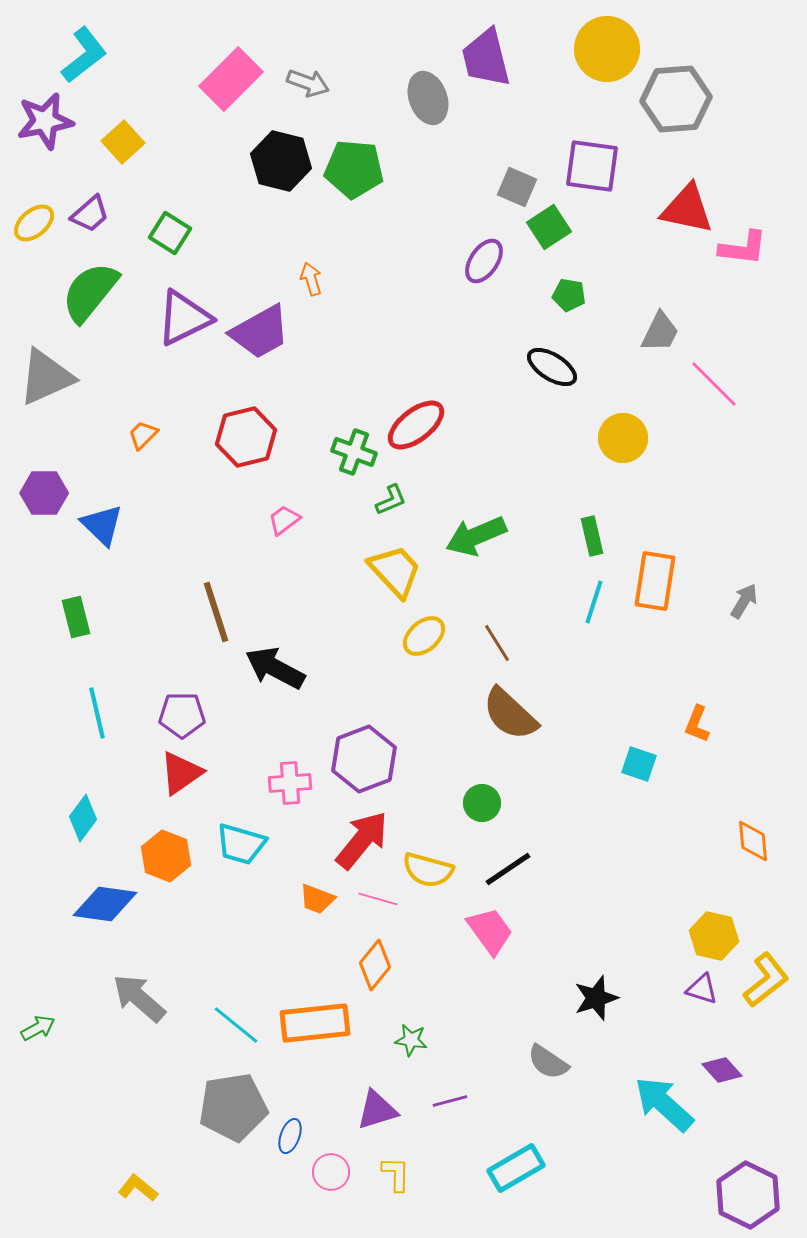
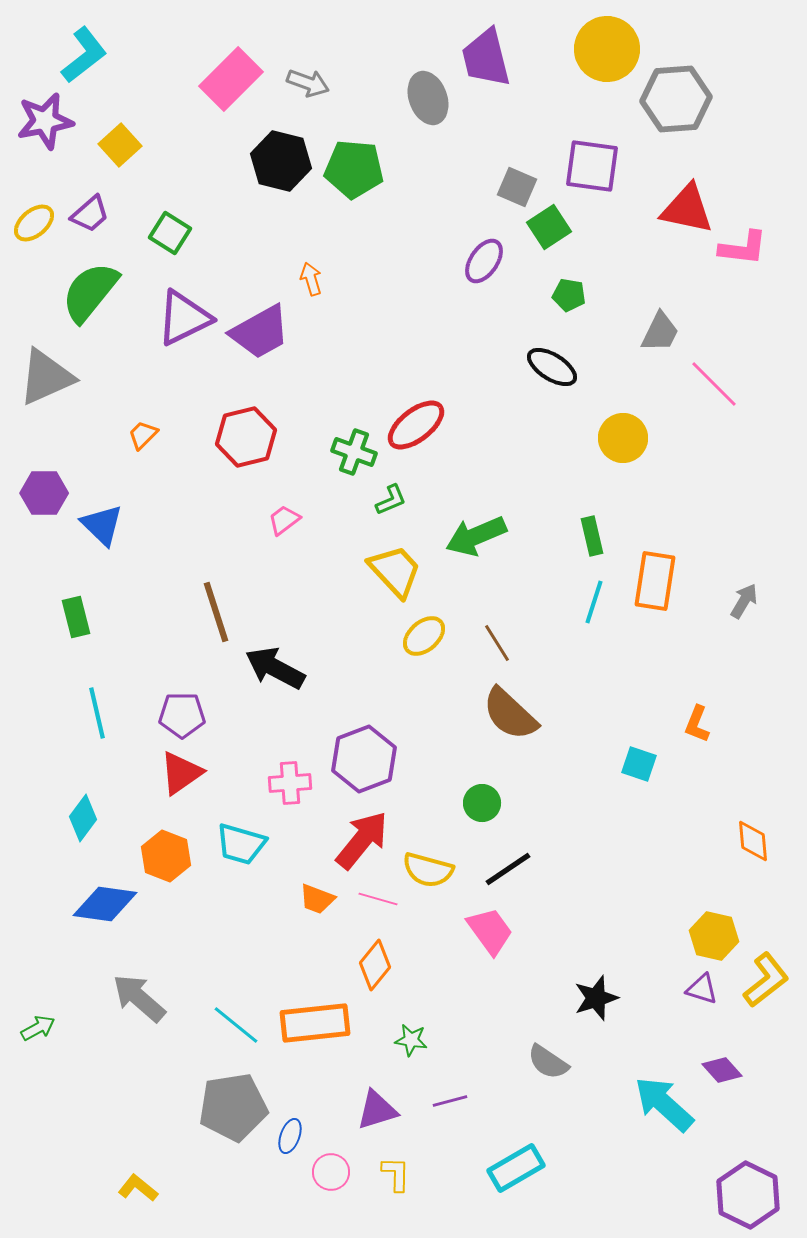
yellow square at (123, 142): moved 3 px left, 3 px down
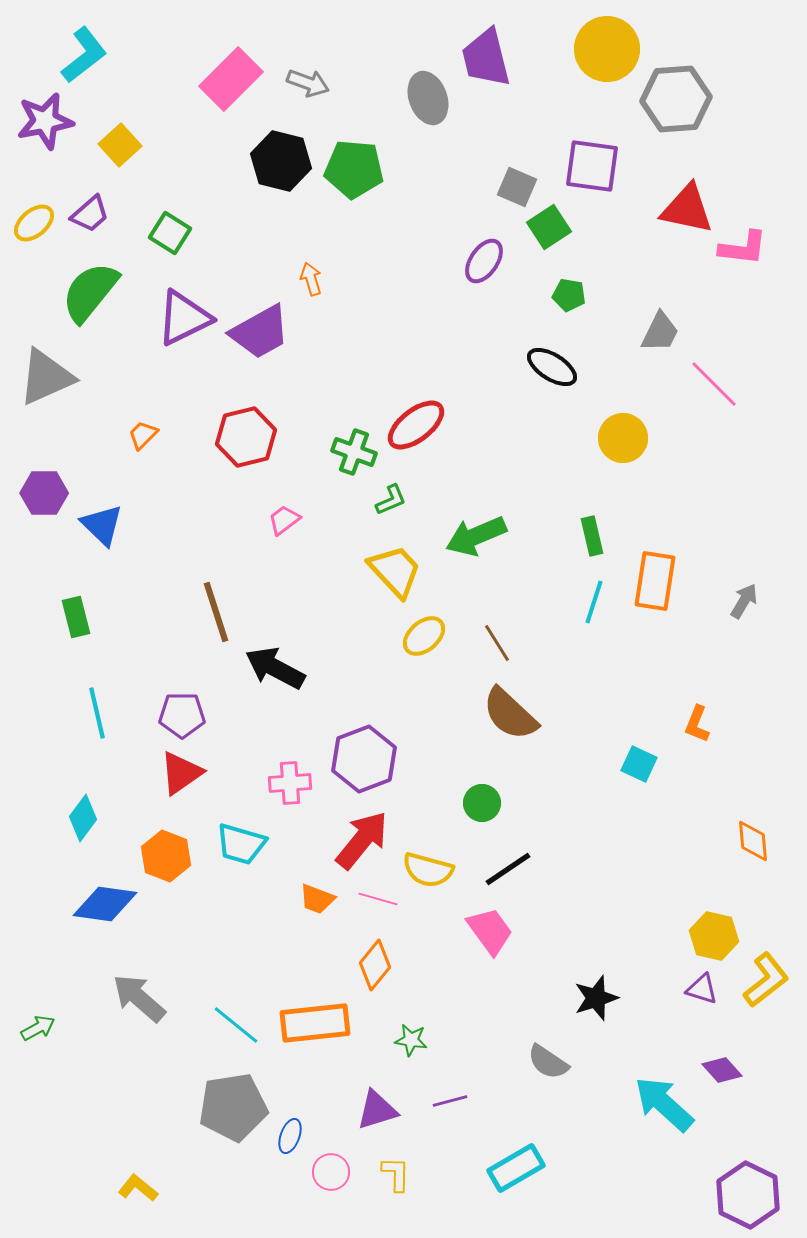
cyan square at (639, 764): rotated 6 degrees clockwise
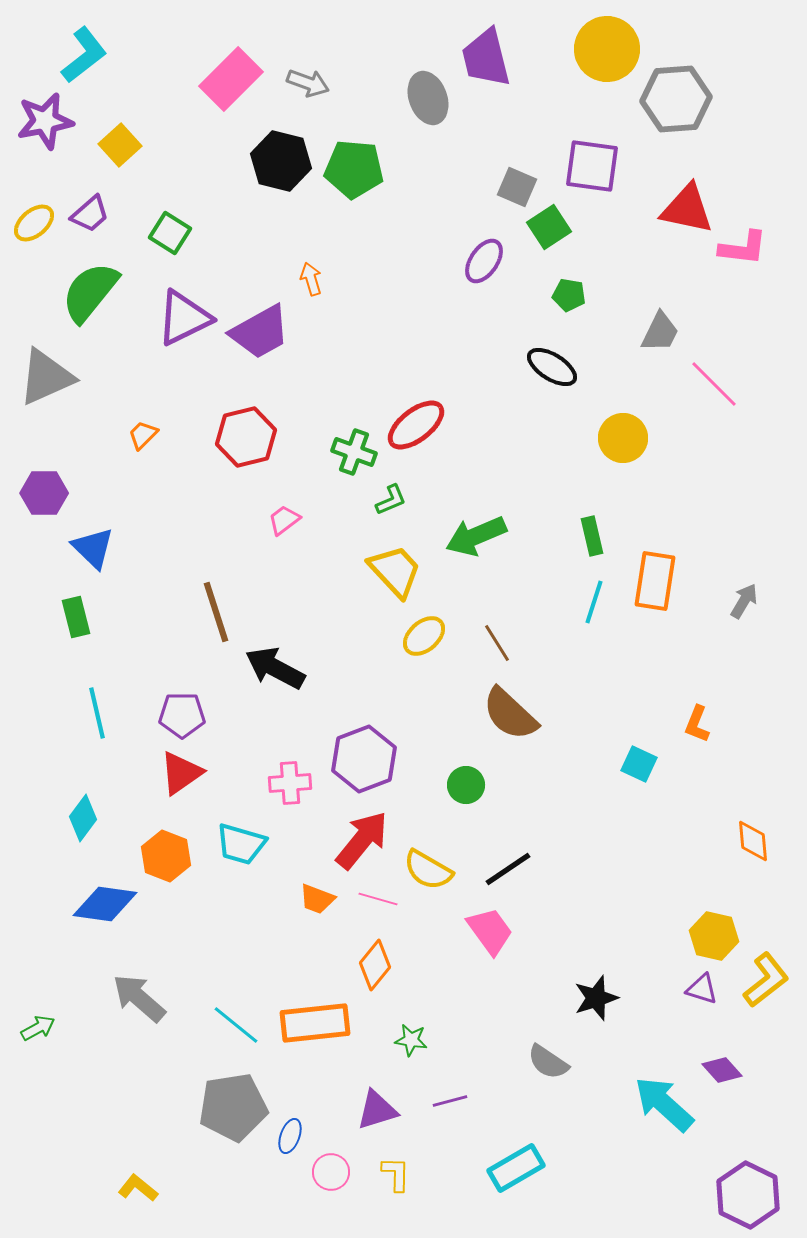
blue triangle at (102, 525): moved 9 px left, 23 px down
green circle at (482, 803): moved 16 px left, 18 px up
yellow semicircle at (428, 870): rotated 15 degrees clockwise
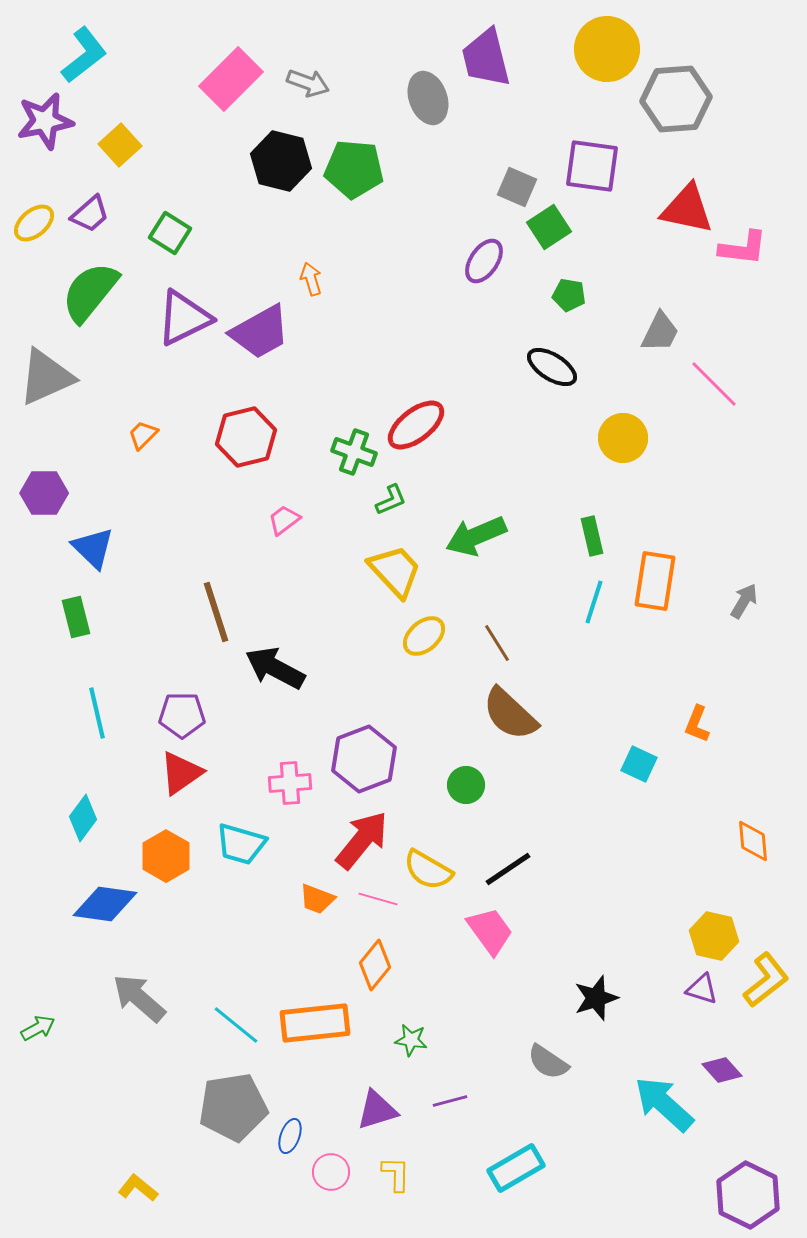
orange hexagon at (166, 856): rotated 9 degrees clockwise
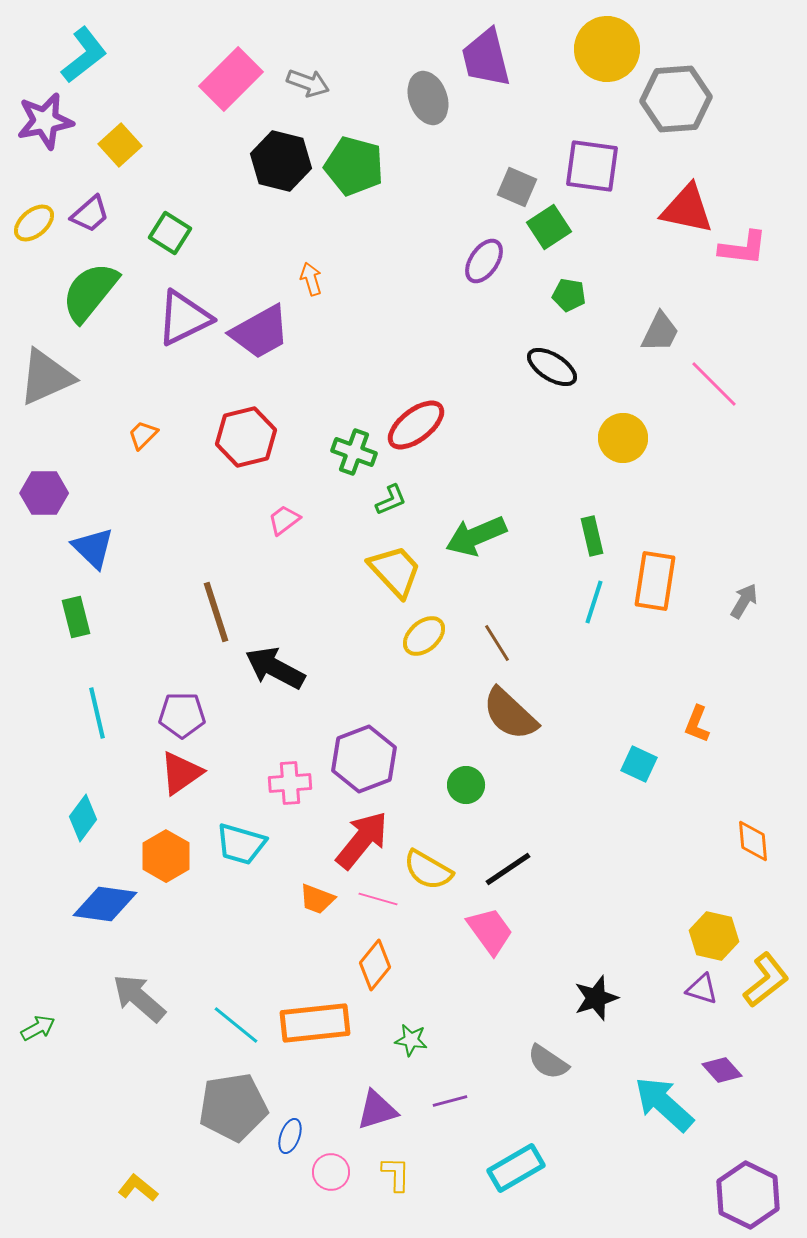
green pentagon at (354, 169): moved 3 px up; rotated 10 degrees clockwise
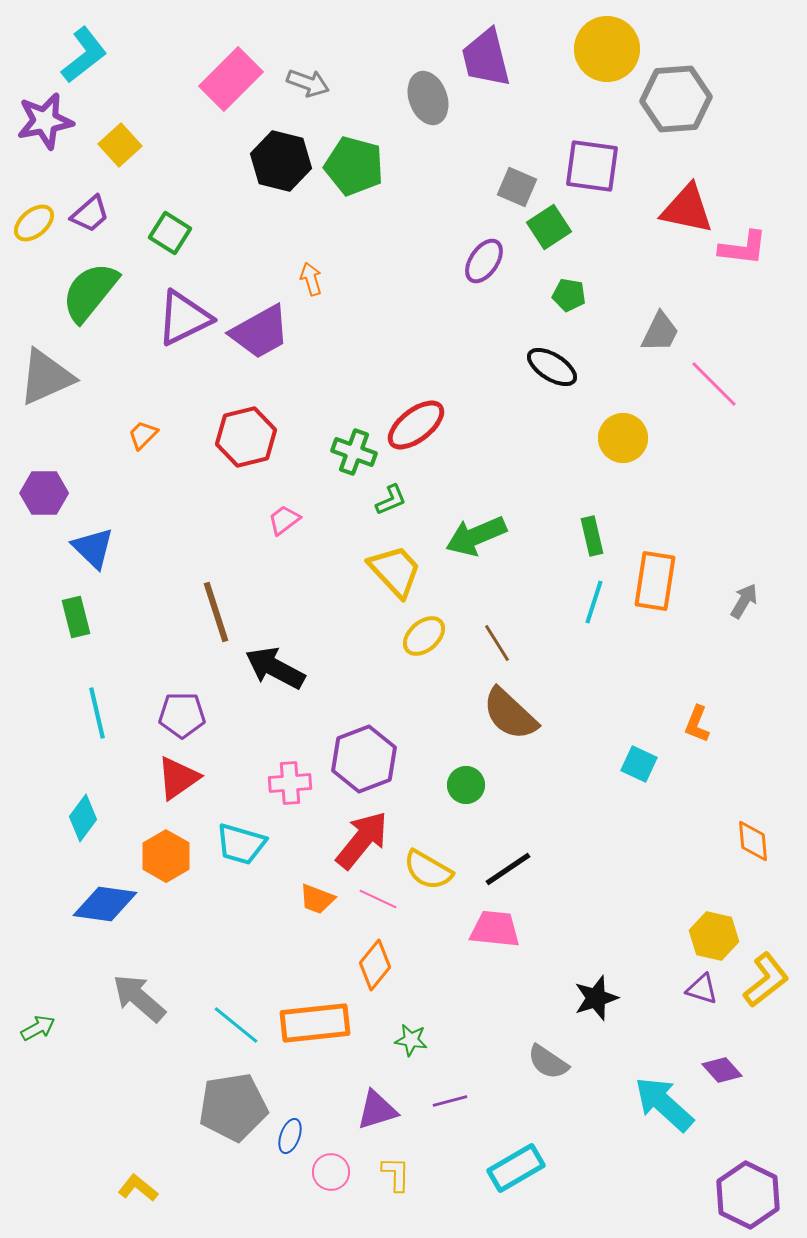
red triangle at (181, 773): moved 3 px left, 5 px down
pink line at (378, 899): rotated 9 degrees clockwise
pink trapezoid at (490, 931): moved 5 px right, 2 px up; rotated 48 degrees counterclockwise
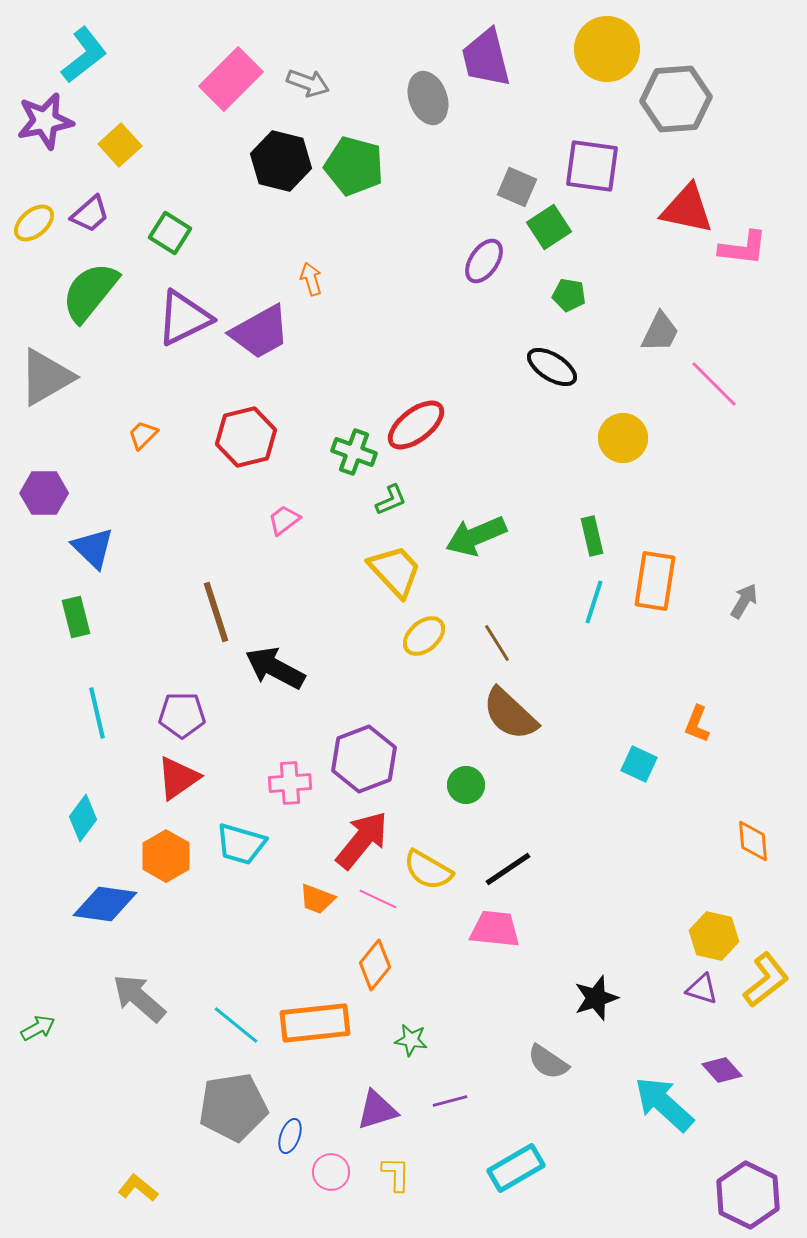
gray triangle at (46, 377): rotated 6 degrees counterclockwise
